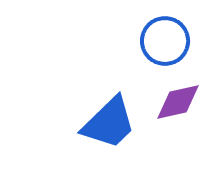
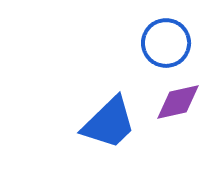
blue circle: moved 1 px right, 2 px down
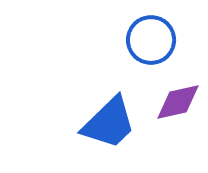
blue circle: moved 15 px left, 3 px up
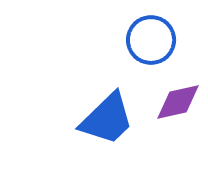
blue trapezoid: moved 2 px left, 4 px up
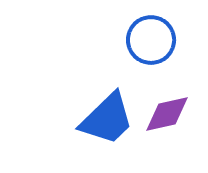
purple diamond: moved 11 px left, 12 px down
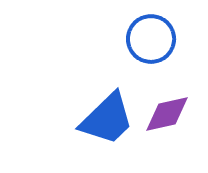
blue circle: moved 1 px up
